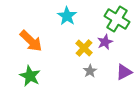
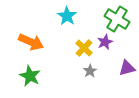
orange arrow: moved 1 px down; rotated 20 degrees counterclockwise
purple triangle: moved 3 px right, 4 px up; rotated 12 degrees clockwise
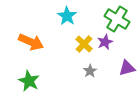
yellow cross: moved 4 px up
green star: moved 1 px left, 5 px down
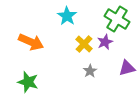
green star: moved 1 px left, 1 px down; rotated 10 degrees counterclockwise
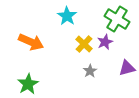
green star: moved 2 px down; rotated 25 degrees clockwise
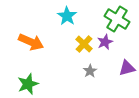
green star: rotated 10 degrees clockwise
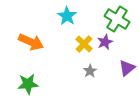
purple triangle: rotated 24 degrees counterclockwise
green star: rotated 15 degrees clockwise
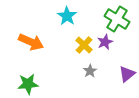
yellow cross: moved 1 px down
purple triangle: moved 6 px down
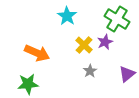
orange arrow: moved 6 px right, 11 px down
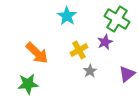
yellow cross: moved 5 px left, 5 px down; rotated 18 degrees clockwise
orange arrow: rotated 20 degrees clockwise
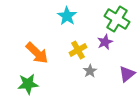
yellow cross: moved 1 px left
